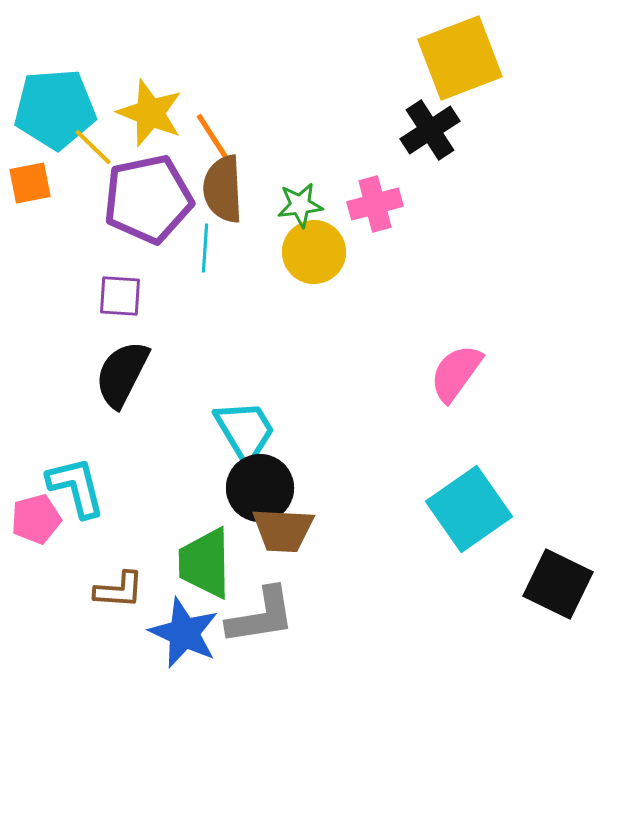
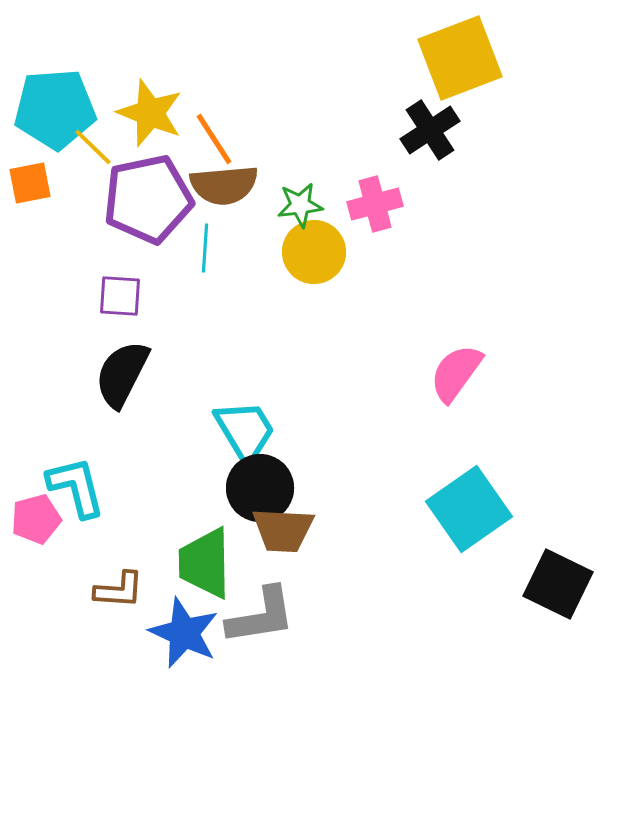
brown semicircle: moved 1 px right, 4 px up; rotated 92 degrees counterclockwise
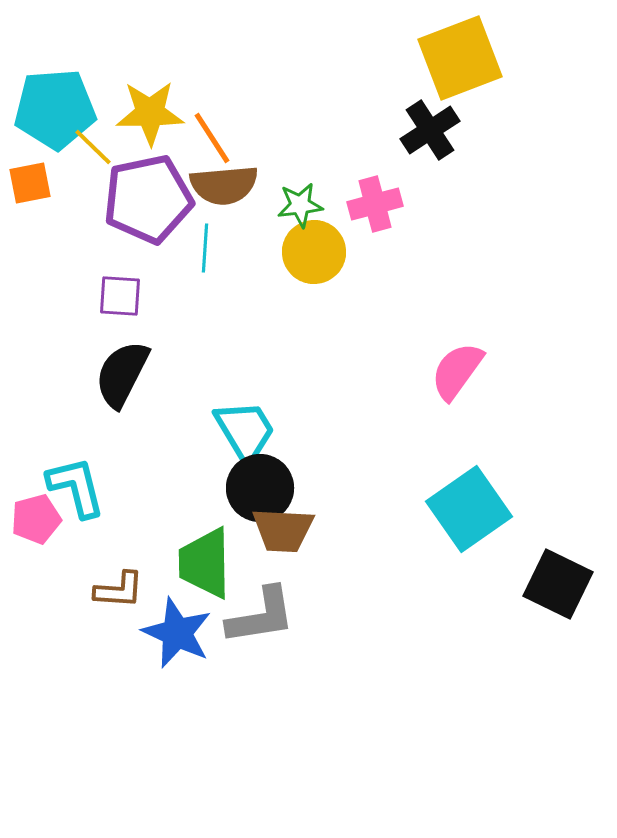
yellow star: rotated 22 degrees counterclockwise
orange line: moved 2 px left, 1 px up
pink semicircle: moved 1 px right, 2 px up
blue star: moved 7 px left
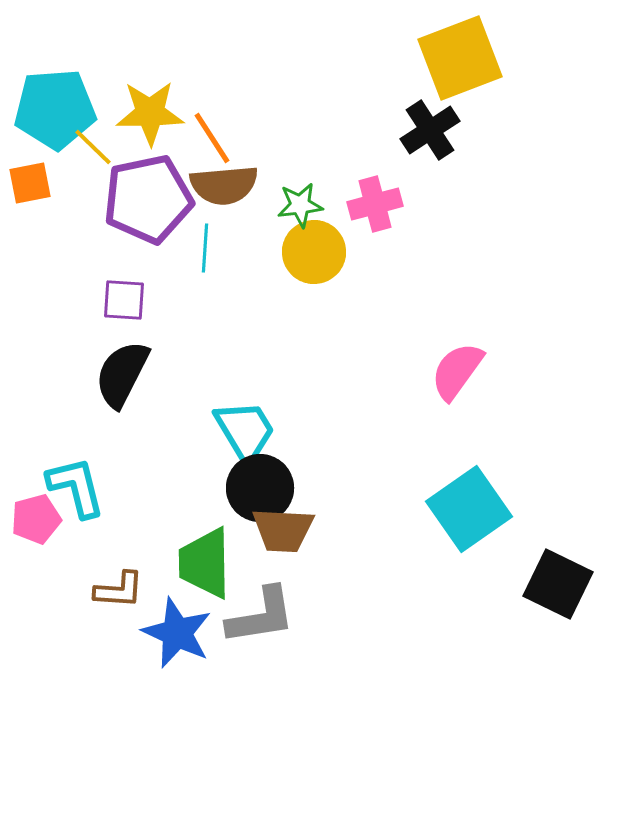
purple square: moved 4 px right, 4 px down
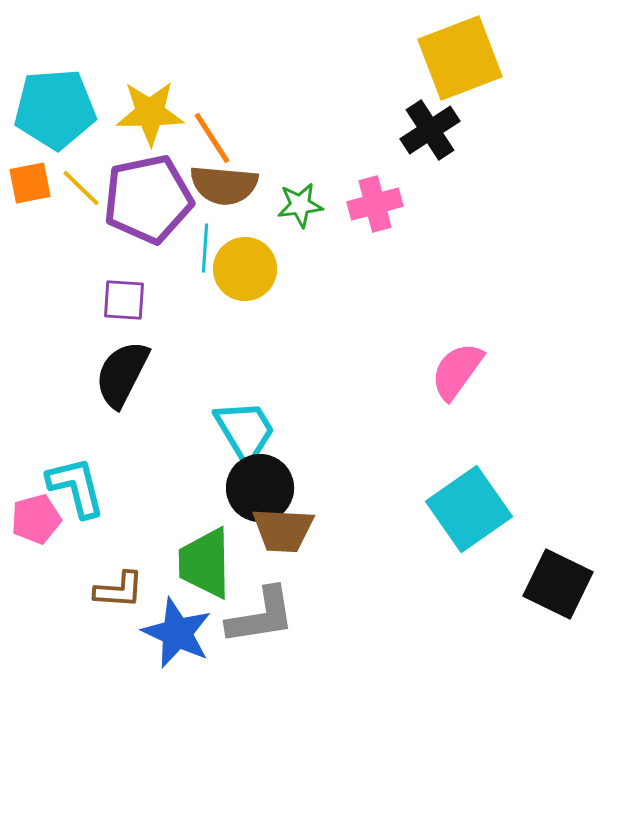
yellow line: moved 12 px left, 41 px down
brown semicircle: rotated 10 degrees clockwise
yellow circle: moved 69 px left, 17 px down
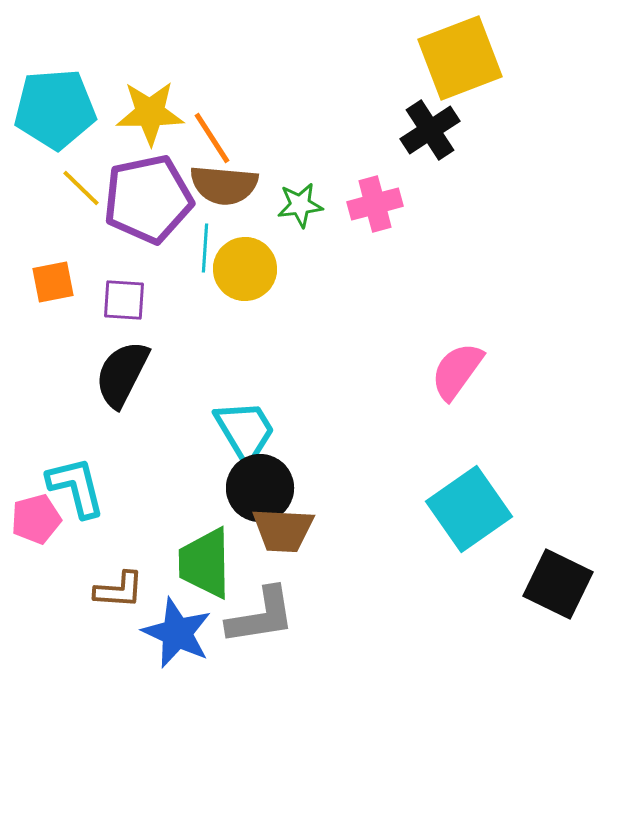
orange square: moved 23 px right, 99 px down
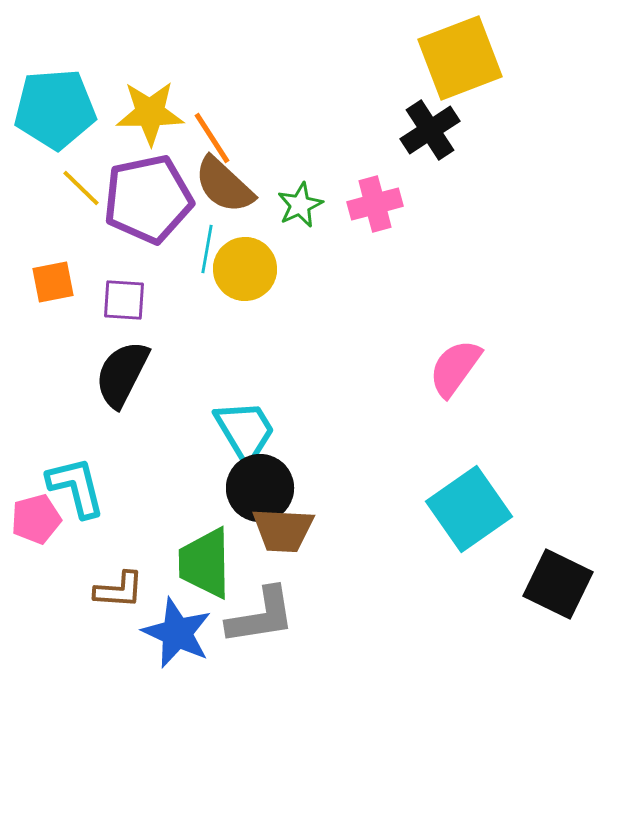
brown semicircle: rotated 38 degrees clockwise
green star: rotated 18 degrees counterclockwise
cyan line: moved 2 px right, 1 px down; rotated 6 degrees clockwise
pink semicircle: moved 2 px left, 3 px up
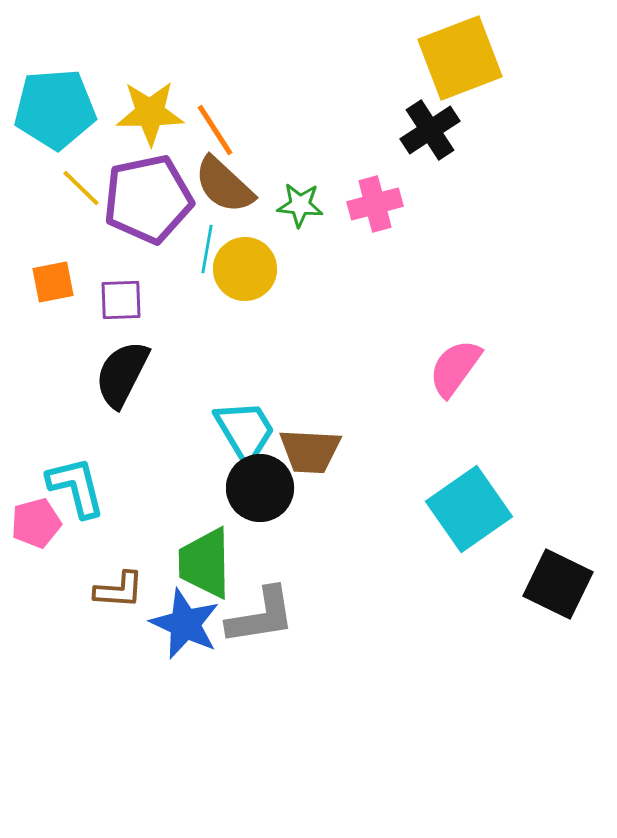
orange line: moved 3 px right, 8 px up
green star: rotated 30 degrees clockwise
purple square: moved 3 px left; rotated 6 degrees counterclockwise
pink pentagon: moved 4 px down
brown trapezoid: moved 27 px right, 79 px up
blue star: moved 8 px right, 9 px up
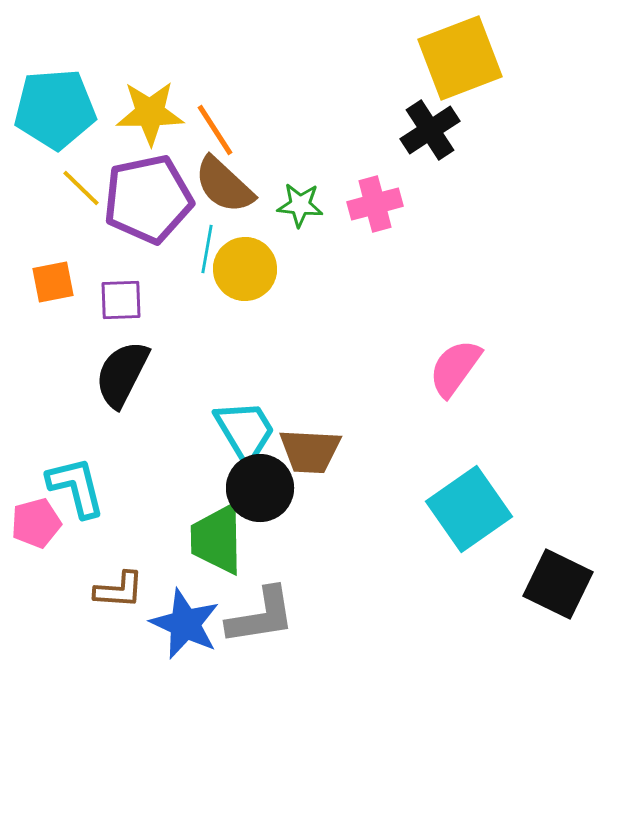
green trapezoid: moved 12 px right, 24 px up
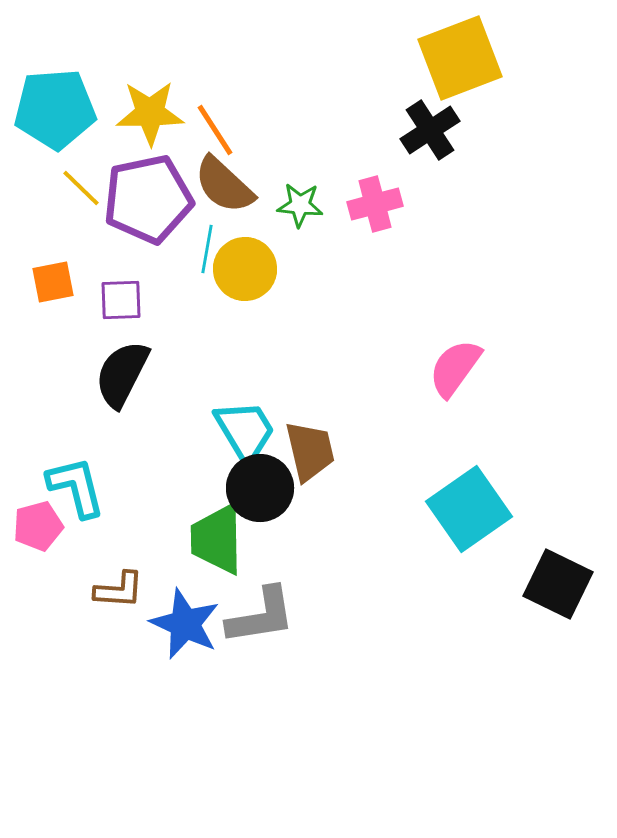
brown trapezoid: rotated 106 degrees counterclockwise
pink pentagon: moved 2 px right, 3 px down
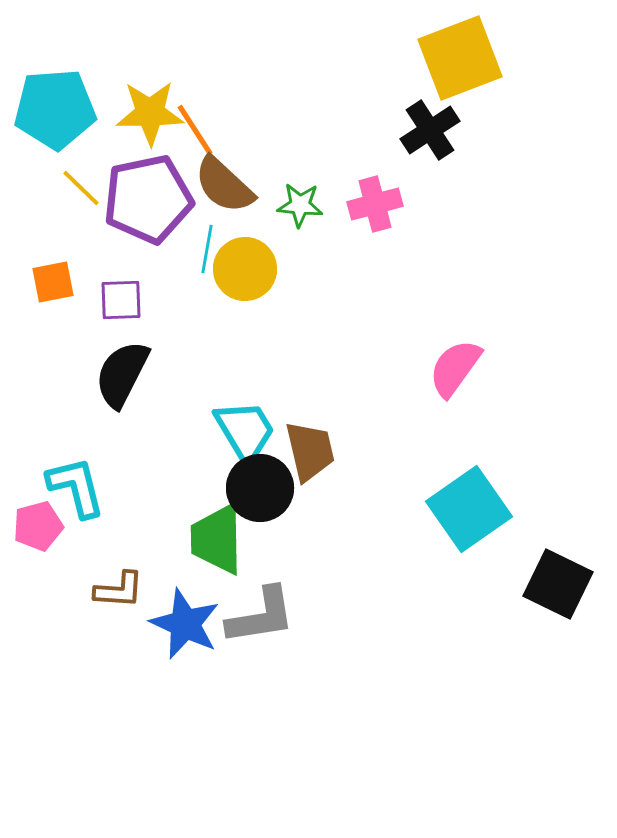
orange line: moved 20 px left
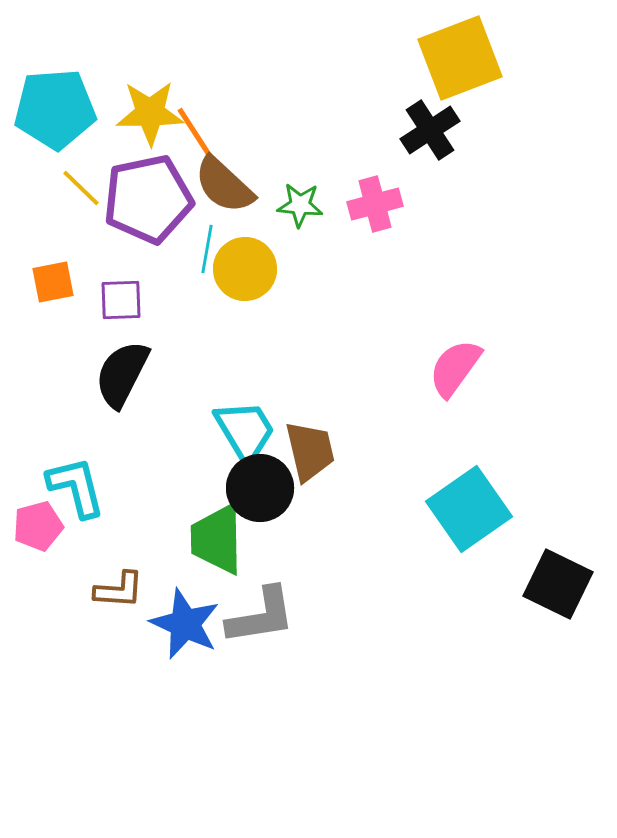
orange line: moved 3 px down
